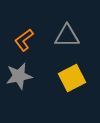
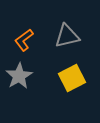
gray triangle: rotated 12 degrees counterclockwise
gray star: rotated 20 degrees counterclockwise
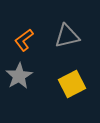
yellow square: moved 6 px down
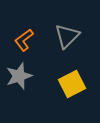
gray triangle: rotated 32 degrees counterclockwise
gray star: rotated 12 degrees clockwise
